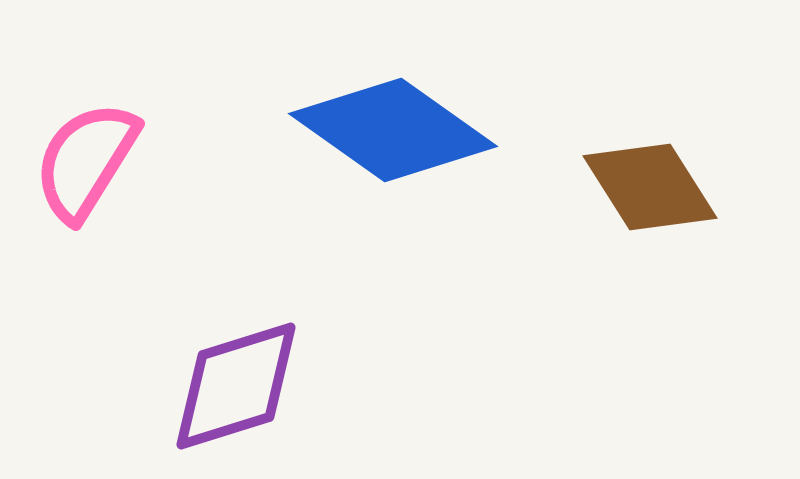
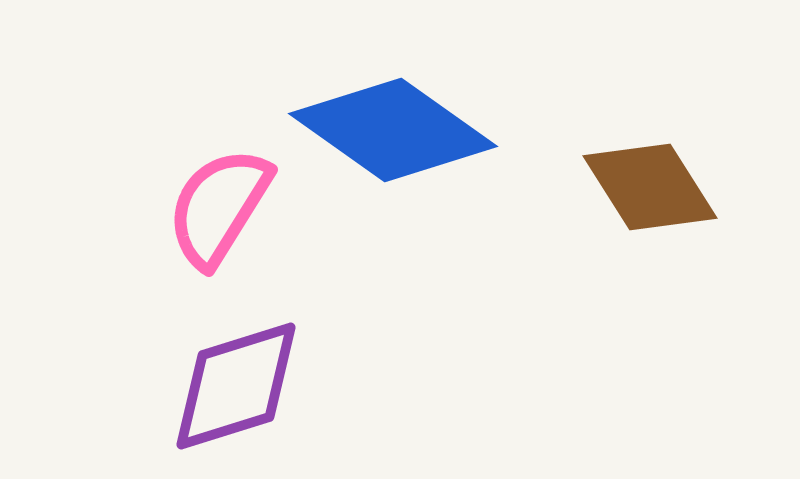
pink semicircle: moved 133 px right, 46 px down
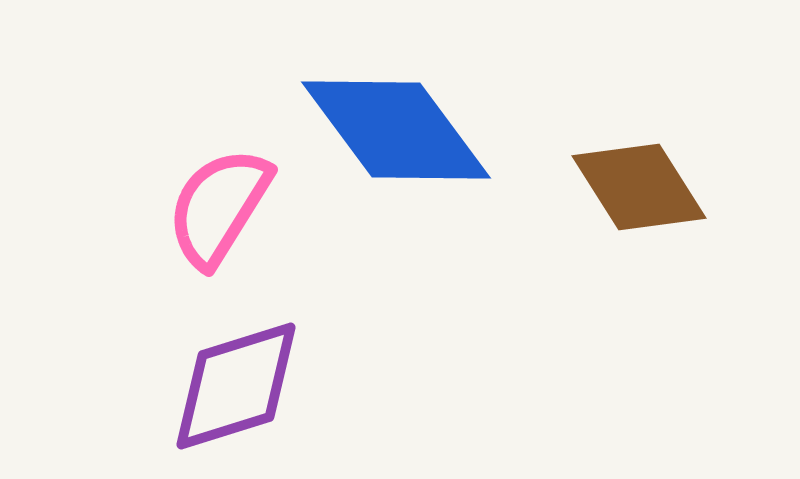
blue diamond: moved 3 px right; rotated 18 degrees clockwise
brown diamond: moved 11 px left
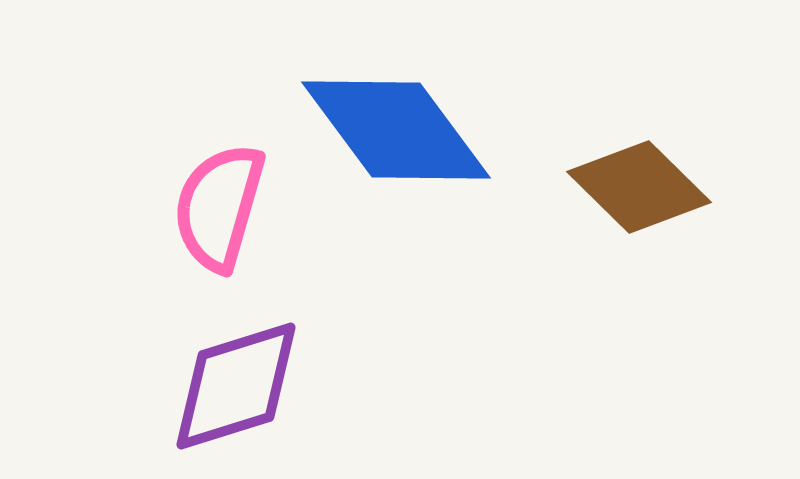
brown diamond: rotated 13 degrees counterclockwise
pink semicircle: rotated 16 degrees counterclockwise
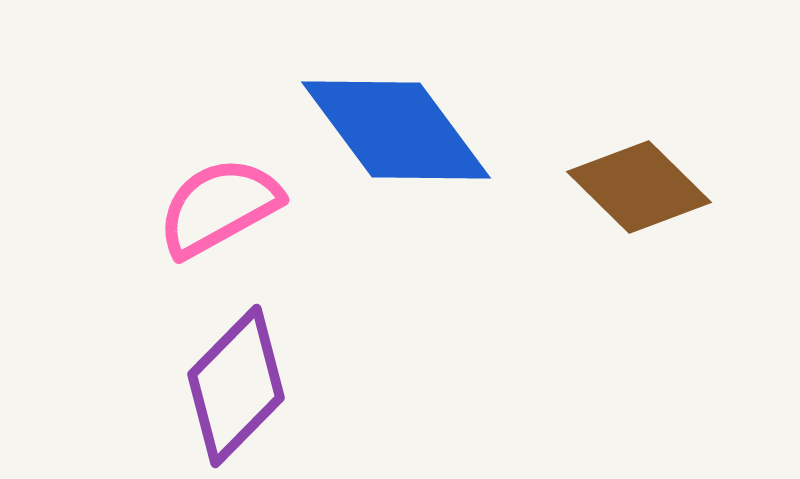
pink semicircle: rotated 45 degrees clockwise
purple diamond: rotated 28 degrees counterclockwise
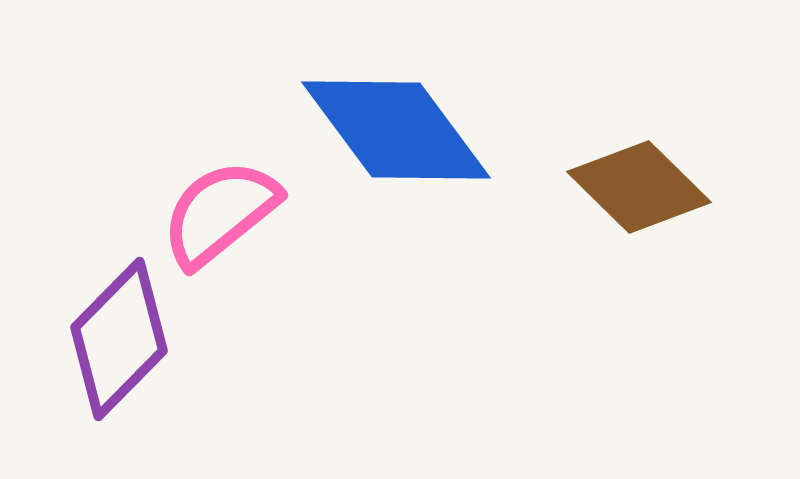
pink semicircle: moved 1 px right, 6 px down; rotated 10 degrees counterclockwise
purple diamond: moved 117 px left, 47 px up
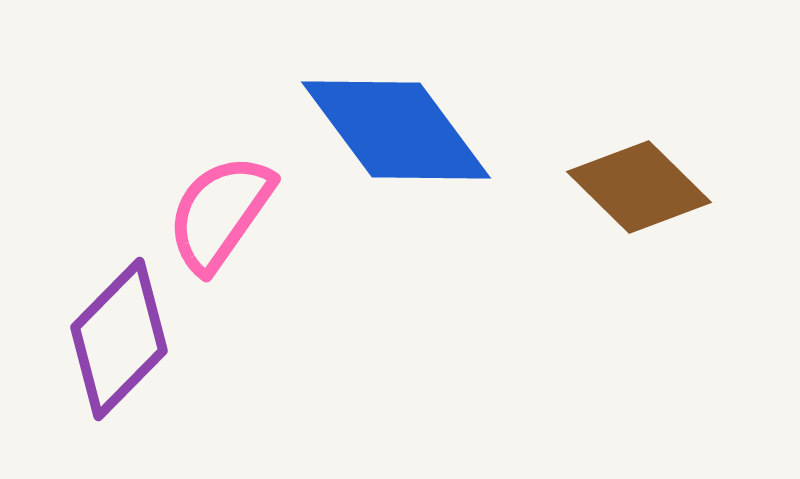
pink semicircle: rotated 16 degrees counterclockwise
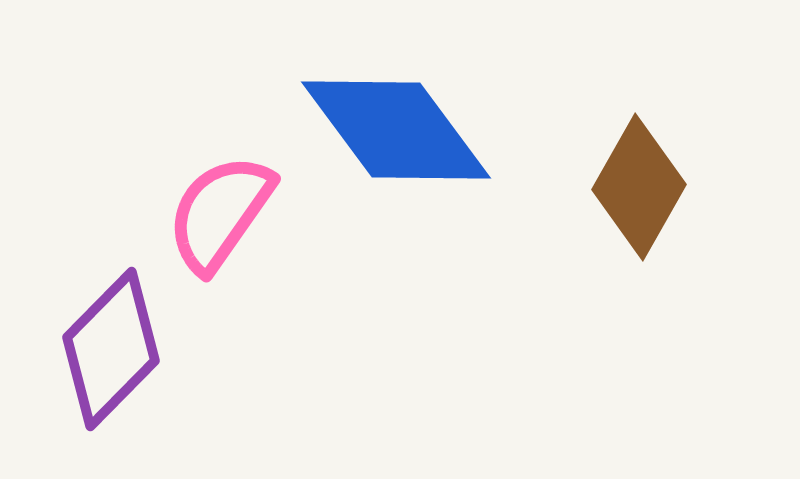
brown diamond: rotated 75 degrees clockwise
purple diamond: moved 8 px left, 10 px down
